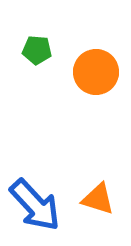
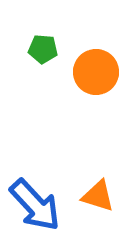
green pentagon: moved 6 px right, 1 px up
orange triangle: moved 3 px up
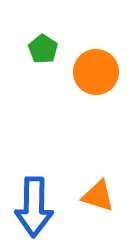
green pentagon: rotated 28 degrees clockwise
blue arrow: moved 1 px left, 2 px down; rotated 44 degrees clockwise
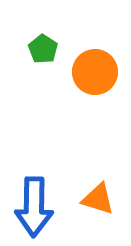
orange circle: moved 1 px left
orange triangle: moved 3 px down
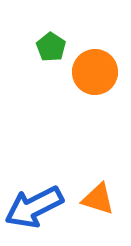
green pentagon: moved 8 px right, 2 px up
blue arrow: rotated 62 degrees clockwise
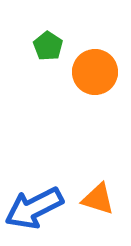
green pentagon: moved 3 px left, 1 px up
blue arrow: moved 1 px down
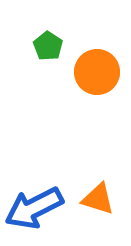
orange circle: moved 2 px right
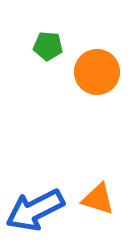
green pentagon: rotated 28 degrees counterclockwise
blue arrow: moved 1 px right, 2 px down
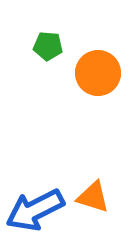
orange circle: moved 1 px right, 1 px down
orange triangle: moved 5 px left, 2 px up
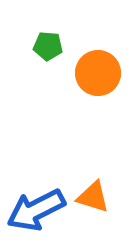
blue arrow: moved 1 px right
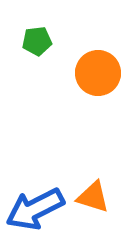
green pentagon: moved 11 px left, 5 px up; rotated 12 degrees counterclockwise
blue arrow: moved 1 px left, 1 px up
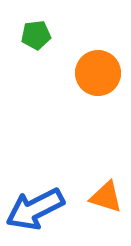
green pentagon: moved 1 px left, 6 px up
orange triangle: moved 13 px right
